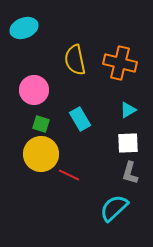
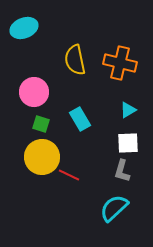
pink circle: moved 2 px down
yellow circle: moved 1 px right, 3 px down
gray L-shape: moved 8 px left, 2 px up
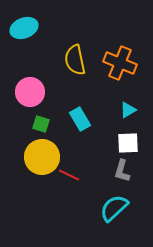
orange cross: rotated 8 degrees clockwise
pink circle: moved 4 px left
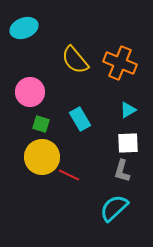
yellow semicircle: rotated 28 degrees counterclockwise
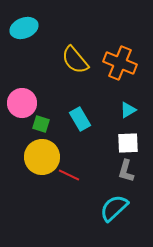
pink circle: moved 8 px left, 11 px down
gray L-shape: moved 4 px right
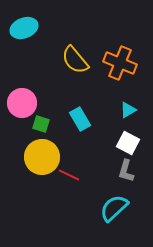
white square: rotated 30 degrees clockwise
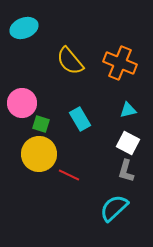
yellow semicircle: moved 5 px left, 1 px down
cyan triangle: rotated 18 degrees clockwise
yellow circle: moved 3 px left, 3 px up
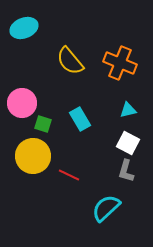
green square: moved 2 px right
yellow circle: moved 6 px left, 2 px down
cyan semicircle: moved 8 px left
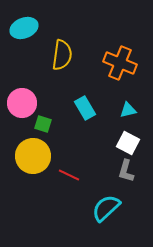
yellow semicircle: moved 8 px left, 6 px up; rotated 132 degrees counterclockwise
cyan rectangle: moved 5 px right, 11 px up
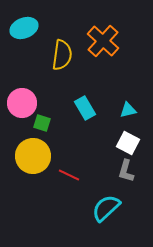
orange cross: moved 17 px left, 22 px up; rotated 20 degrees clockwise
green square: moved 1 px left, 1 px up
